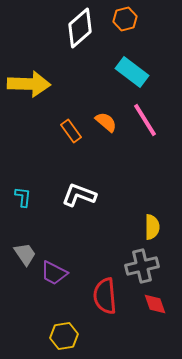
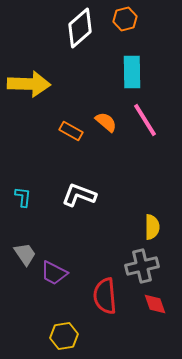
cyan rectangle: rotated 52 degrees clockwise
orange rectangle: rotated 25 degrees counterclockwise
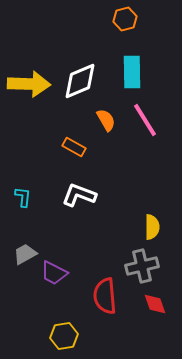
white diamond: moved 53 px down; rotated 18 degrees clockwise
orange semicircle: moved 2 px up; rotated 20 degrees clockwise
orange rectangle: moved 3 px right, 16 px down
gray trapezoid: rotated 85 degrees counterclockwise
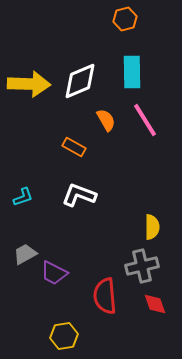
cyan L-shape: rotated 65 degrees clockwise
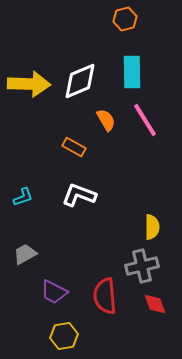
purple trapezoid: moved 19 px down
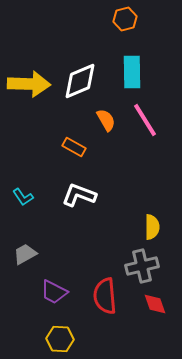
cyan L-shape: rotated 75 degrees clockwise
yellow hexagon: moved 4 px left, 3 px down; rotated 12 degrees clockwise
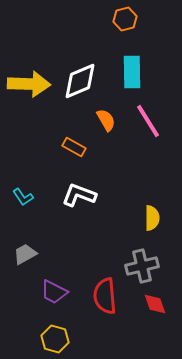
pink line: moved 3 px right, 1 px down
yellow semicircle: moved 9 px up
yellow hexagon: moved 5 px left; rotated 12 degrees clockwise
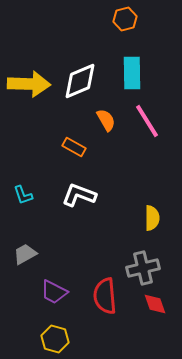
cyan rectangle: moved 1 px down
pink line: moved 1 px left
cyan L-shape: moved 2 px up; rotated 15 degrees clockwise
gray cross: moved 1 px right, 2 px down
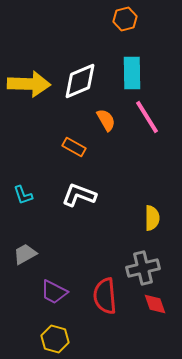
pink line: moved 4 px up
